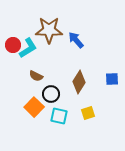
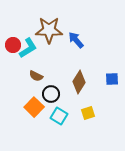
cyan square: rotated 18 degrees clockwise
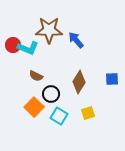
cyan L-shape: rotated 55 degrees clockwise
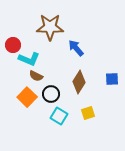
brown star: moved 1 px right, 3 px up
blue arrow: moved 8 px down
cyan L-shape: moved 1 px right, 11 px down
orange square: moved 7 px left, 10 px up
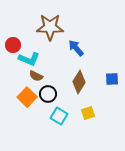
black circle: moved 3 px left
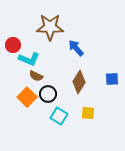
yellow square: rotated 24 degrees clockwise
